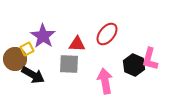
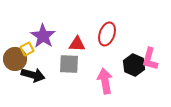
red ellipse: rotated 20 degrees counterclockwise
black arrow: rotated 15 degrees counterclockwise
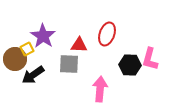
red triangle: moved 2 px right, 1 px down
black hexagon: moved 4 px left; rotated 20 degrees counterclockwise
black arrow: rotated 130 degrees clockwise
pink arrow: moved 5 px left, 8 px down; rotated 15 degrees clockwise
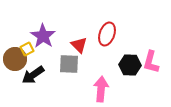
red triangle: rotated 42 degrees clockwise
pink L-shape: moved 1 px right, 3 px down
pink arrow: moved 1 px right
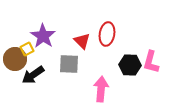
red ellipse: rotated 10 degrees counterclockwise
red triangle: moved 3 px right, 4 px up
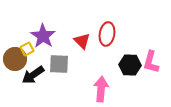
gray square: moved 10 px left
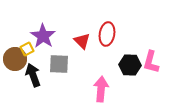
black arrow: rotated 105 degrees clockwise
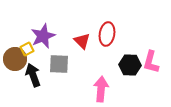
purple star: rotated 15 degrees clockwise
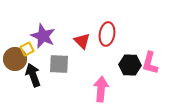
purple star: rotated 25 degrees counterclockwise
pink L-shape: moved 1 px left, 1 px down
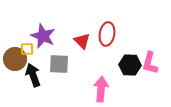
yellow square: rotated 24 degrees clockwise
